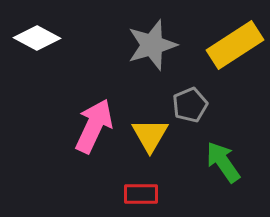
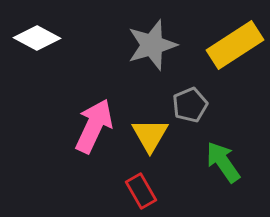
red rectangle: moved 3 px up; rotated 60 degrees clockwise
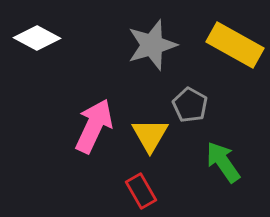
yellow rectangle: rotated 62 degrees clockwise
gray pentagon: rotated 20 degrees counterclockwise
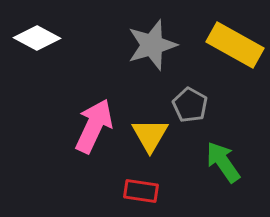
red rectangle: rotated 52 degrees counterclockwise
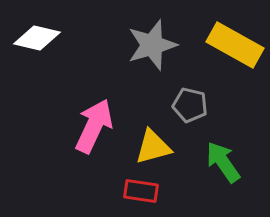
white diamond: rotated 15 degrees counterclockwise
gray pentagon: rotated 16 degrees counterclockwise
yellow triangle: moved 3 px right, 12 px down; rotated 45 degrees clockwise
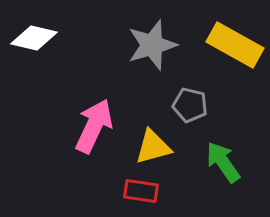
white diamond: moved 3 px left
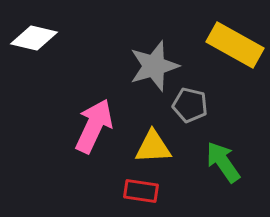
gray star: moved 2 px right, 21 px down
yellow triangle: rotated 12 degrees clockwise
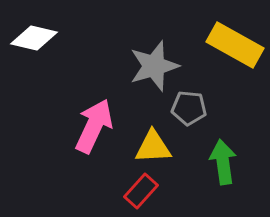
gray pentagon: moved 1 px left, 3 px down; rotated 8 degrees counterclockwise
green arrow: rotated 27 degrees clockwise
red rectangle: rotated 56 degrees counterclockwise
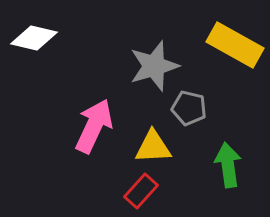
gray pentagon: rotated 8 degrees clockwise
green arrow: moved 5 px right, 3 px down
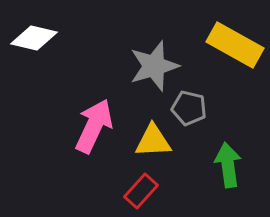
yellow triangle: moved 6 px up
